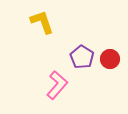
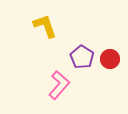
yellow L-shape: moved 3 px right, 4 px down
pink L-shape: moved 2 px right
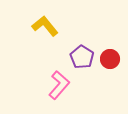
yellow L-shape: rotated 20 degrees counterclockwise
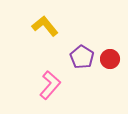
pink L-shape: moved 9 px left
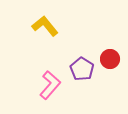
purple pentagon: moved 12 px down
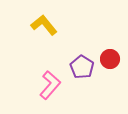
yellow L-shape: moved 1 px left, 1 px up
purple pentagon: moved 2 px up
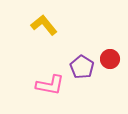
pink L-shape: rotated 60 degrees clockwise
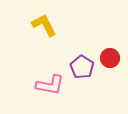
yellow L-shape: rotated 12 degrees clockwise
red circle: moved 1 px up
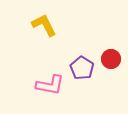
red circle: moved 1 px right, 1 px down
purple pentagon: moved 1 px down
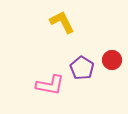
yellow L-shape: moved 18 px right, 3 px up
red circle: moved 1 px right, 1 px down
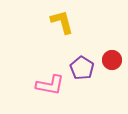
yellow L-shape: rotated 12 degrees clockwise
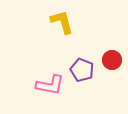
purple pentagon: moved 2 px down; rotated 10 degrees counterclockwise
